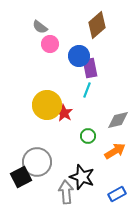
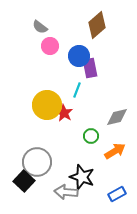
pink circle: moved 2 px down
cyan line: moved 10 px left
gray diamond: moved 1 px left, 3 px up
green circle: moved 3 px right
black square: moved 3 px right, 4 px down; rotated 20 degrees counterclockwise
gray arrow: rotated 80 degrees counterclockwise
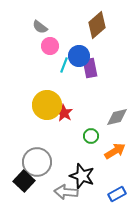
cyan line: moved 13 px left, 25 px up
black star: moved 1 px up
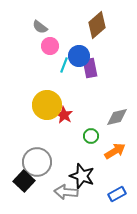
red star: moved 2 px down
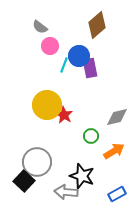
orange arrow: moved 1 px left
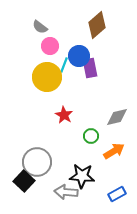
yellow circle: moved 28 px up
black star: rotated 15 degrees counterclockwise
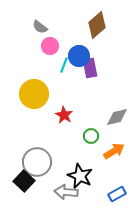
yellow circle: moved 13 px left, 17 px down
black star: moved 2 px left; rotated 20 degrees clockwise
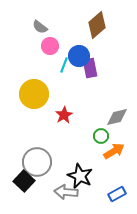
red star: rotated 12 degrees clockwise
green circle: moved 10 px right
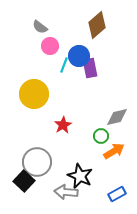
red star: moved 1 px left, 10 px down
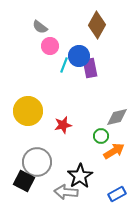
brown diamond: rotated 20 degrees counterclockwise
yellow circle: moved 6 px left, 17 px down
red star: rotated 18 degrees clockwise
black star: rotated 15 degrees clockwise
black square: rotated 15 degrees counterclockwise
